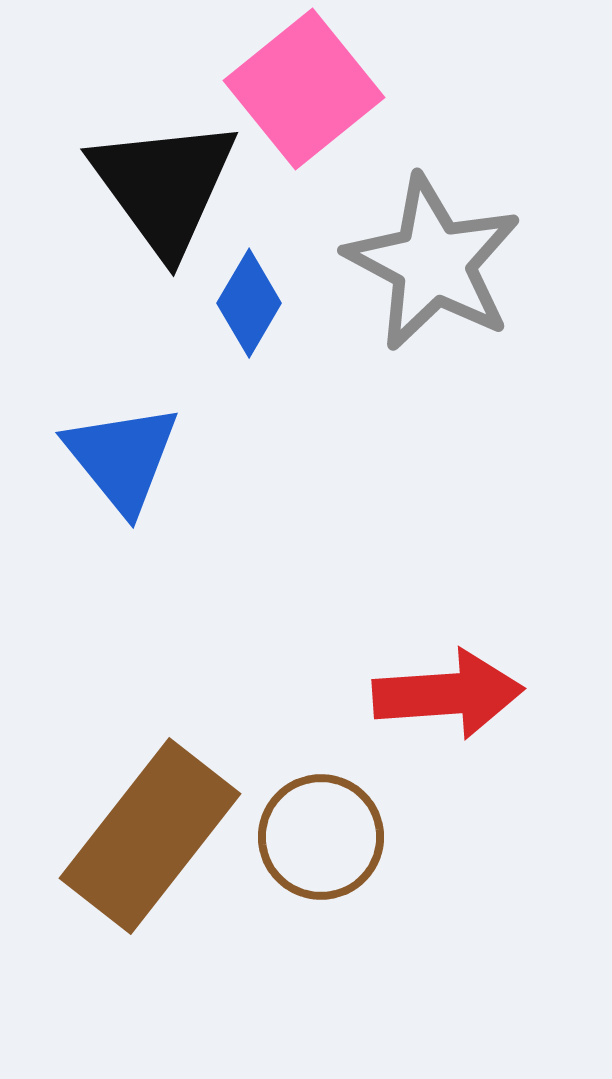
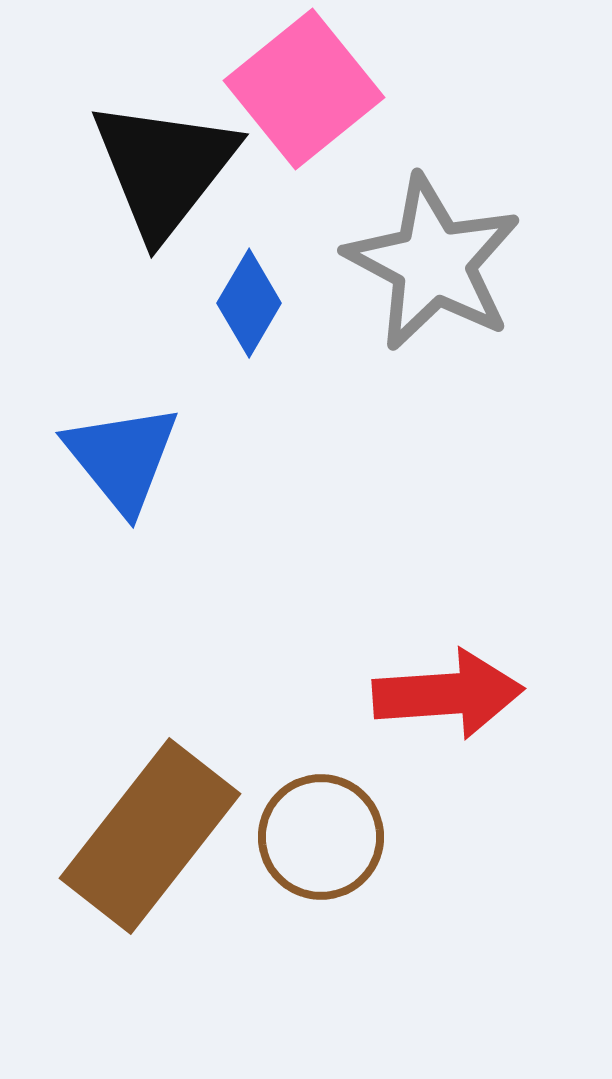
black triangle: moved 18 px up; rotated 14 degrees clockwise
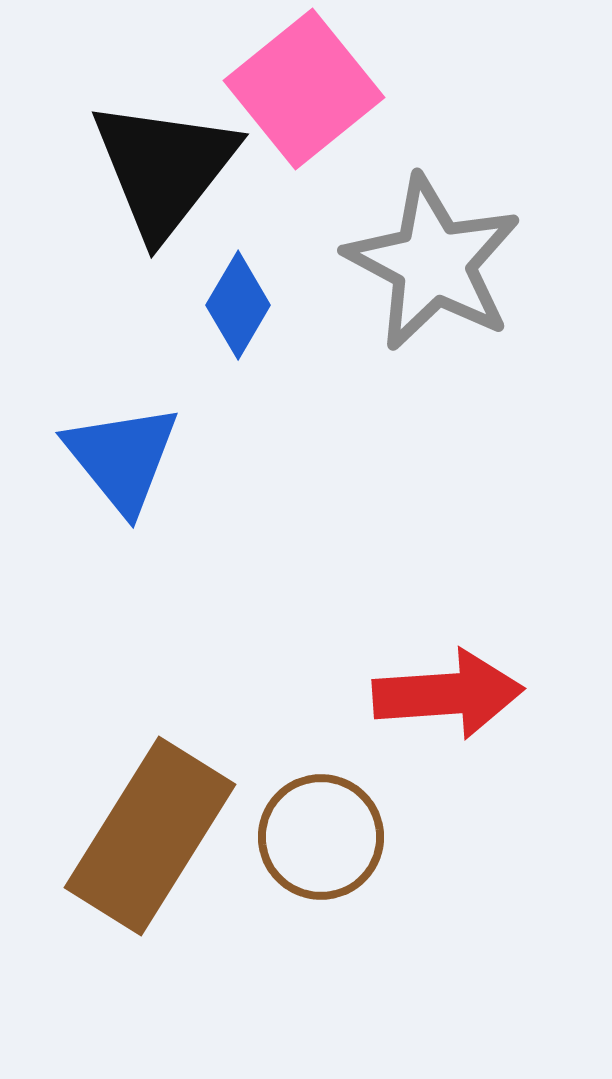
blue diamond: moved 11 px left, 2 px down
brown rectangle: rotated 6 degrees counterclockwise
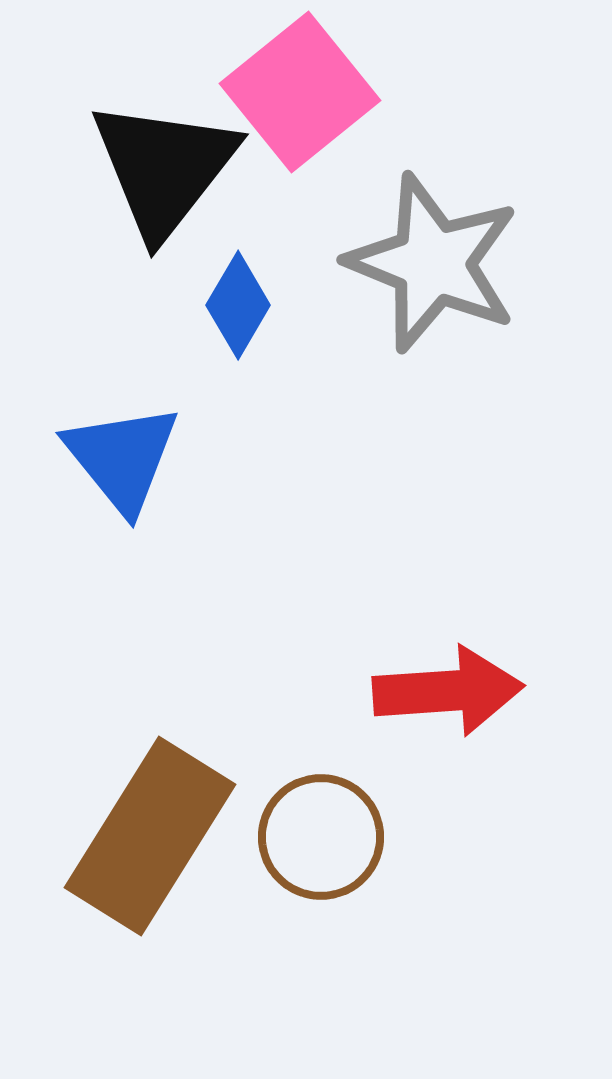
pink square: moved 4 px left, 3 px down
gray star: rotated 6 degrees counterclockwise
red arrow: moved 3 px up
